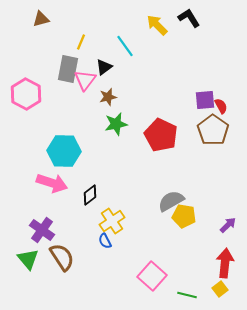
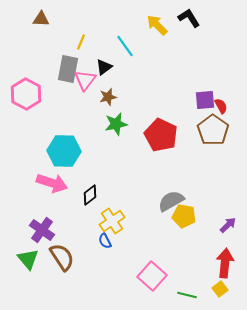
brown triangle: rotated 18 degrees clockwise
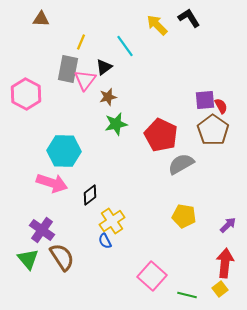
gray semicircle: moved 10 px right, 37 px up
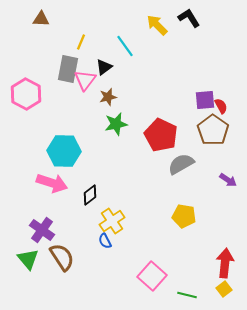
purple arrow: moved 45 px up; rotated 78 degrees clockwise
yellow square: moved 4 px right
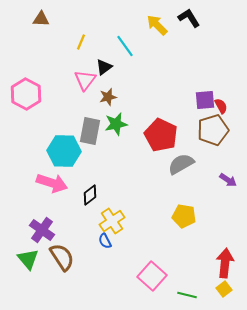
gray rectangle: moved 22 px right, 62 px down
brown pentagon: rotated 20 degrees clockwise
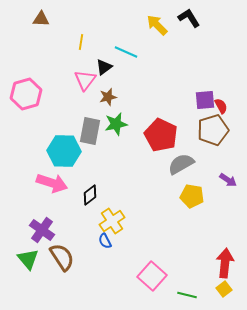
yellow line: rotated 14 degrees counterclockwise
cyan line: moved 1 px right, 6 px down; rotated 30 degrees counterclockwise
pink hexagon: rotated 16 degrees clockwise
yellow pentagon: moved 8 px right, 20 px up
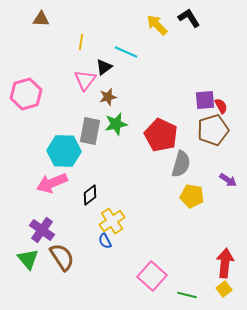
gray semicircle: rotated 136 degrees clockwise
pink arrow: rotated 140 degrees clockwise
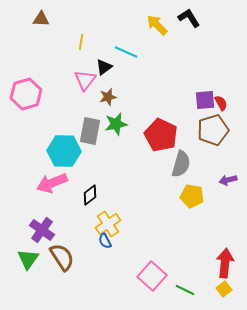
red semicircle: moved 3 px up
purple arrow: rotated 132 degrees clockwise
yellow cross: moved 4 px left, 3 px down
green triangle: rotated 15 degrees clockwise
green line: moved 2 px left, 5 px up; rotated 12 degrees clockwise
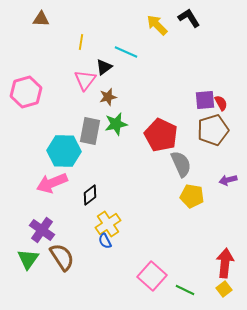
pink hexagon: moved 2 px up
gray semicircle: rotated 40 degrees counterclockwise
